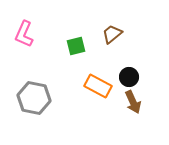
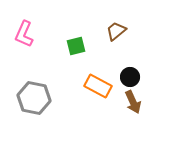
brown trapezoid: moved 4 px right, 3 px up
black circle: moved 1 px right
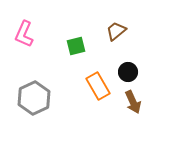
black circle: moved 2 px left, 5 px up
orange rectangle: rotated 32 degrees clockwise
gray hexagon: rotated 24 degrees clockwise
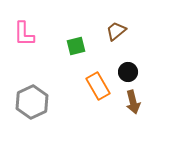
pink L-shape: rotated 24 degrees counterclockwise
gray hexagon: moved 2 px left, 4 px down
brown arrow: rotated 10 degrees clockwise
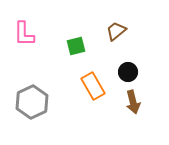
orange rectangle: moved 5 px left
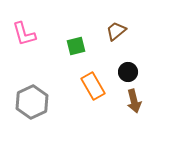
pink L-shape: rotated 16 degrees counterclockwise
brown arrow: moved 1 px right, 1 px up
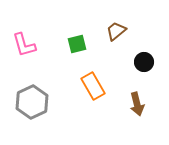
pink L-shape: moved 11 px down
green square: moved 1 px right, 2 px up
black circle: moved 16 px right, 10 px up
brown arrow: moved 3 px right, 3 px down
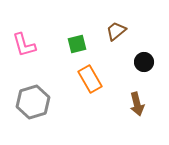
orange rectangle: moved 3 px left, 7 px up
gray hexagon: moved 1 px right; rotated 8 degrees clockwise
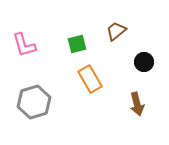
gray hexagon: moved 1 px right
